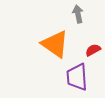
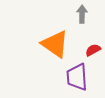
gray arrow: moved 4 px right; rotated 12 degrees clockwise
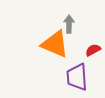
gray arrow: moved 13 px left, 10 px down
orange triangle: rotated 12 degrees counterclockwise
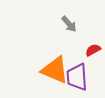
gray arrow: rotated 138 degrees clockwise
orange triangle: moved 26 px down
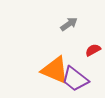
gray arrow: rotated 84 degrees counterclockwise
purple trapezoid: moved 2 px left, 2 px down; rotated 48 degrees counterclockwise
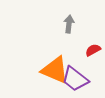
gray arrow: rotated 48 degrees counterclockwise
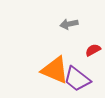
gray arrow: rotated 108 degrees counterclockwise
purple trapezoid: moved 2 px right
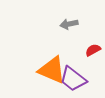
orange triangle: moved 3 px left
purple trapezoid: moved 4 px left
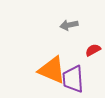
gray arrow: moved 1 px down
purple trapezoid: rotated 48 degrees clockwise
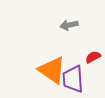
red semicircle: moved 7 px down
orange triangle: rotated 12 degrees clockwise
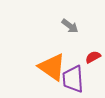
gray arrow: moved 1 px right, 1 px down; rotated 132 degrees counterclockwise
orange triangle: moved 3 px up
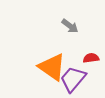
red semicircle: moved 2 px left, 1 px down; rotated 21 degrees clockwise
purple trapezoid: rotated 44 degrees clockwise
